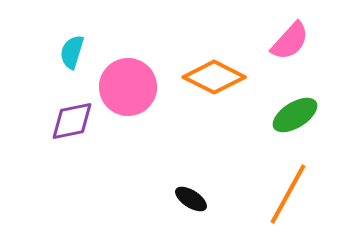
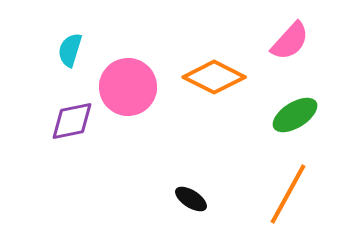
cyan semicircle: moved 2 px left, 2 px up
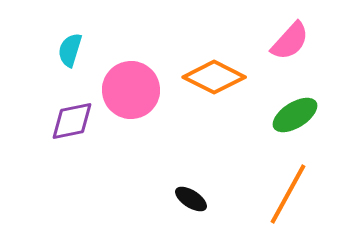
pink circle: moved 3 px right, 3 px down
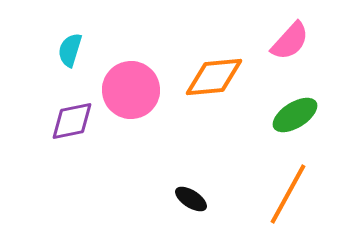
orange diamond: rotated 32 degrees counterclockwise
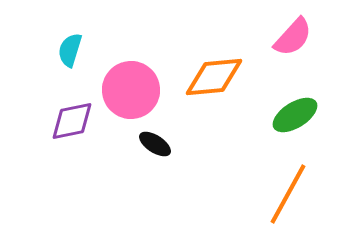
pink semicircle: moved 3 px right, 4 px up
black ellipse: moved 36 px left, 55 px up
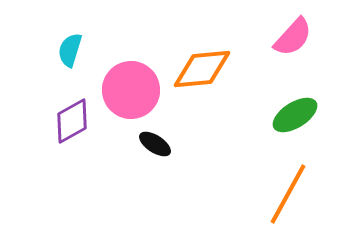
orange diamond: moved 12 px left, 8 px up
purple diamond: rotated 18 degrees counterclockwise
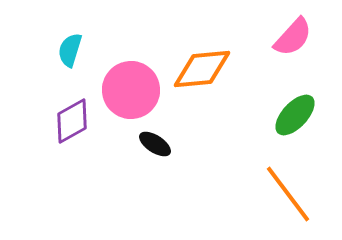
green ellipse: rotated 15 degrees counterclockwise
orange line: rotated 66 degrees counterclockwise
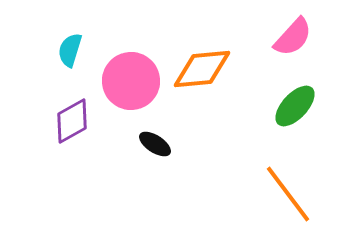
pink circle: moved 9 px up
green ellipse: moved 9 px up
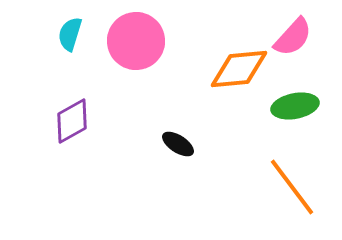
cyan semicircle: moved 16 px up
orange diamond: moved 37 px right
pink circle: moved 5 px right, 40 px up
green ellipse: rotated 36 degrees clockwise
black ellipse: moved 23 px right
orange line: moved 4 px right, 7 px up
